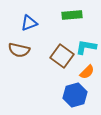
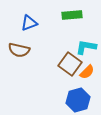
brown square: moved 8 px right, 8 px down
blue hexagon: moved 3 px right, 5 px down
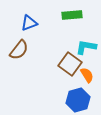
brown semicircle: rotated 65 degrees counterclockwise
orange semicircle: moved 3 px down; rotated 77 degrees counterclockwise
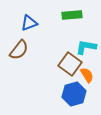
blue hexagon: moved 4 px left, 6 px up
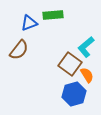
green rectangle: moved 19 px left
cyan L-shape: rotated 50 degrees counterclockwise
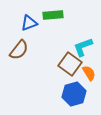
cyan L-shape: moved 3 px left; rotated 20 degrees clockwise
orange semicircle: moved 2 px right, 2 px up
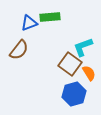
green rectangle: moved 3 px left, 2 px down
